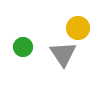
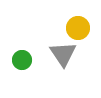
green circle: moved 1 px left, 13 px down
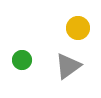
gray triangle: moved 5 px right, 12 px down; rotated 28 degrees clockwise
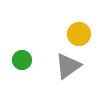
yellow circle: moved 1 px right, 6 px down
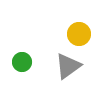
green circle: moved 2 px down
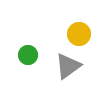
green circle: moved 6 px right, 7 px up
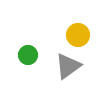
yellow circle: moved 1 px left, 1 px down
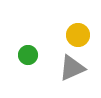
gray triangle: moved 4 px right, 2 px down; rotated 12 degrees clockwise
